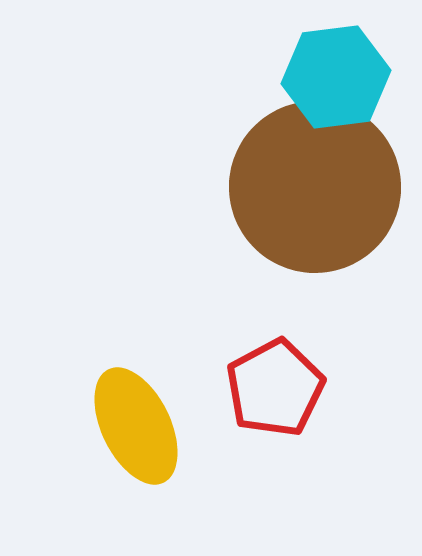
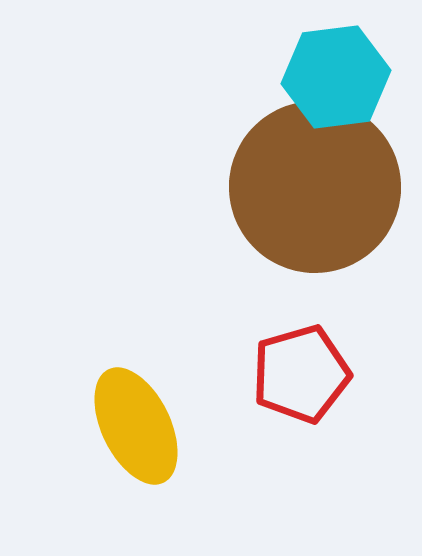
red pentagon: moved 26 px right, 14 px up; rotated 12 degrees clockwise
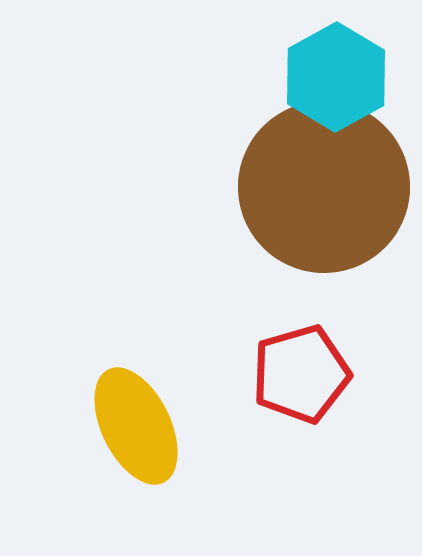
cyan hexagon: rotated 22 degrees counterclockwise
brown circle: moved 9 px right
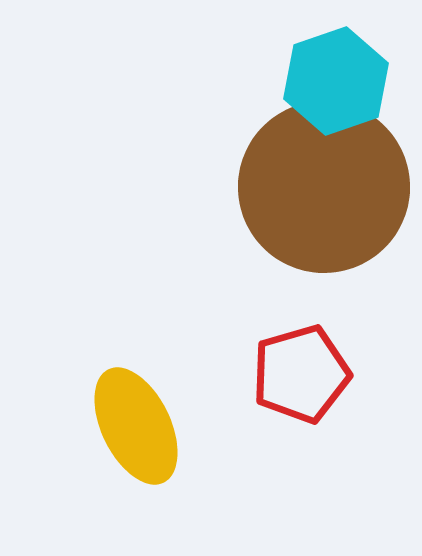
cyan hexagon: moved 4 px down; rotated 10 degrees clockwise
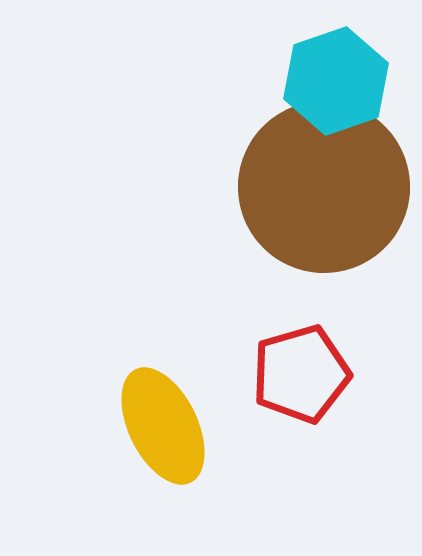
yellow ellipse: moved 27 px right
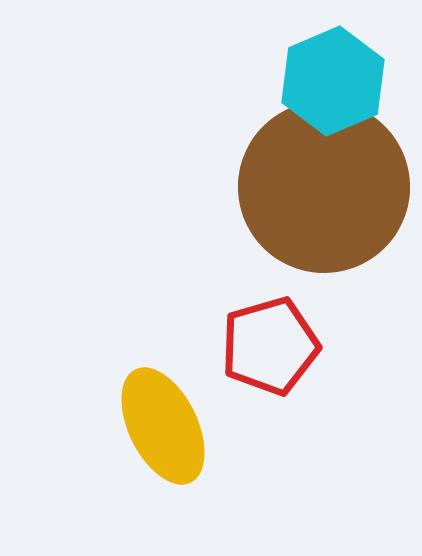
cyan hexagon: moved 3 px left; rotated 4 degrees counterclockwise
red pentagon: moved 31 px left, 28 px up
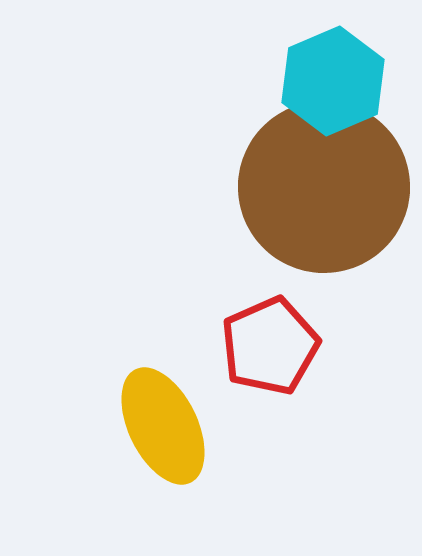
red pentagon: rotated 8 degrees counterclockwise
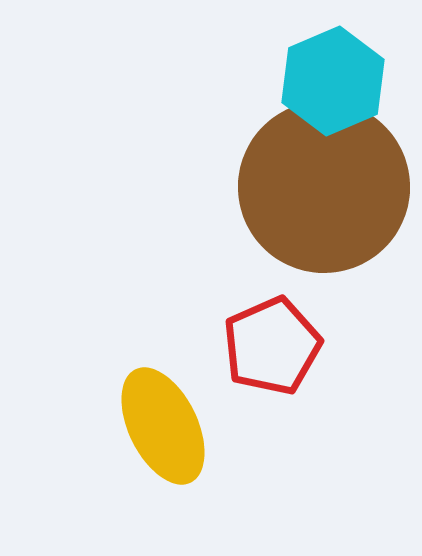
red pentagon: moved 2 px right
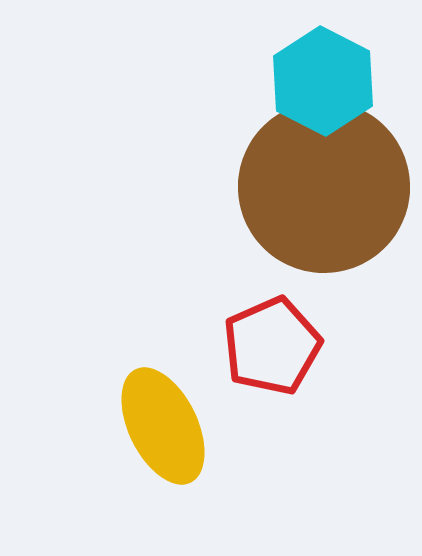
cyan hexagon: moved 10 px left; rotated 10 degrees counterclockwise
